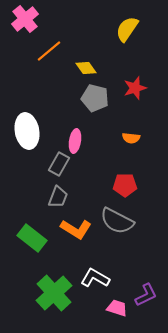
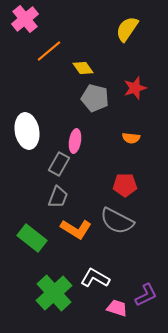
yellow diamond: moved 3 px left
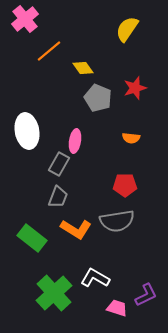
gray pentagon: moved 3 px right; rotated 8 degrees clockwise
gray semicircle: rotated 36 degrees counterclockwise
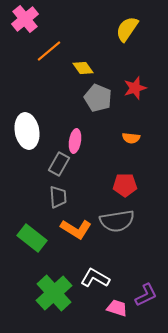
gray trapezoid: rotated 25 degrees counterclockwise
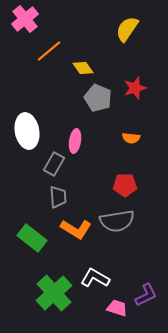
gray rectangle: moved 5 px left
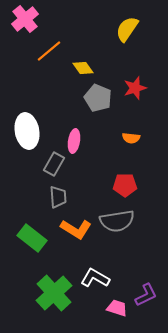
pink ellipse: moved 1 px left
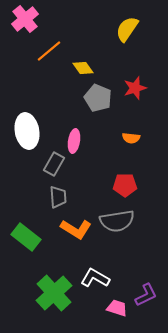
green rectangle: moved 6 px left, 1 px up
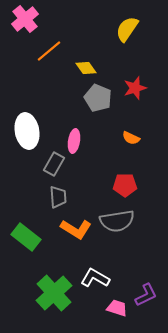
yellow diamond: moved 3 px right
orange semicircle: rotated 18 degrees clockwise
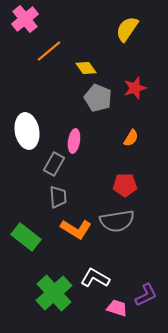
orange semicircle: rotated 84 degrees counterclockwise
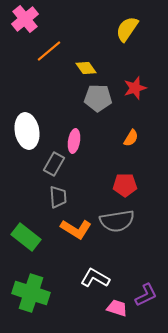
gray pentagon: rotated 20 degrees counterclockwise
green cross: moved 23 px left; rotated 30 degrees counterclockwise
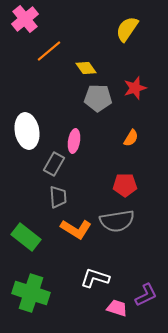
white L-shape: rotated 12 degrees counterclockwise
